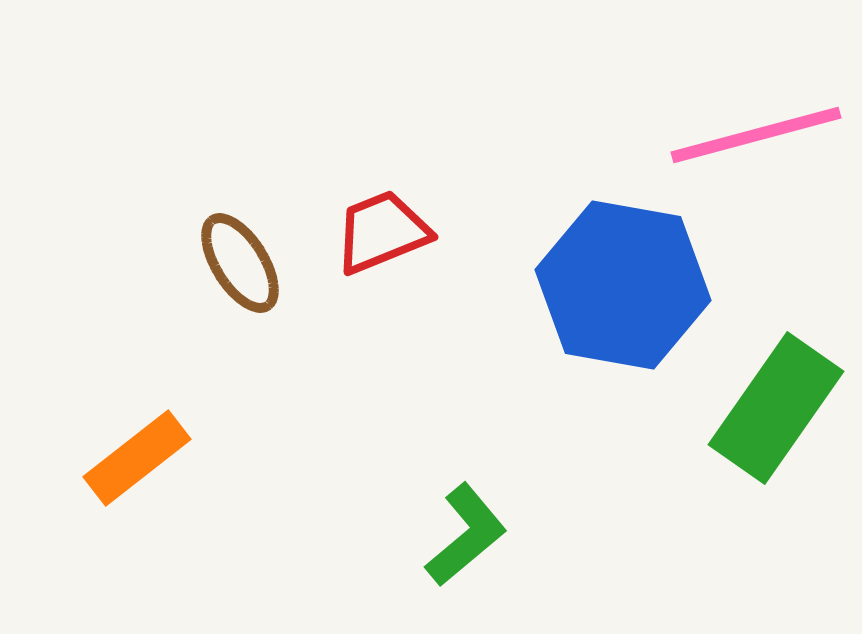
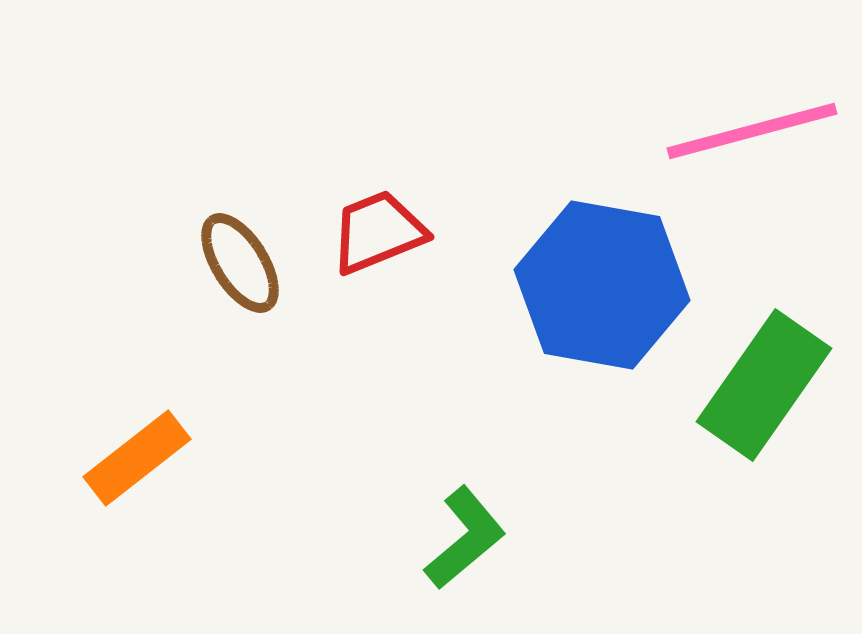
pink line: moved 4 px left, 4 px up
red trapezoid: moved 4 px left
blue hexagon: moved 21 px left
green rectangle: moved 12 px left, 23 px up
green L-shape: moved 1 px left, 3 px down
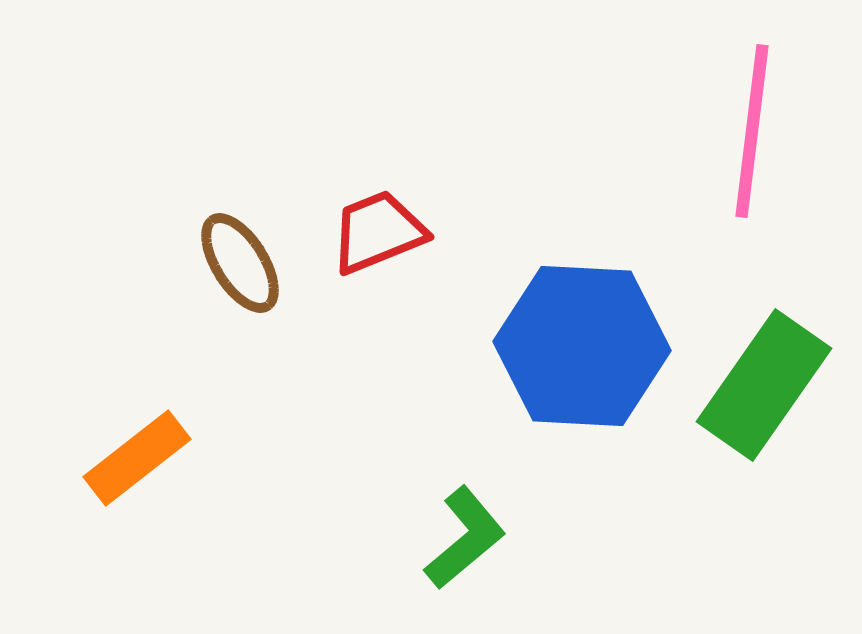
pink line: rotated 68 degrees counterclockwise
blue hexagon: moved 20 px left, 61 px down; rotated 7 degrees counterclockwise
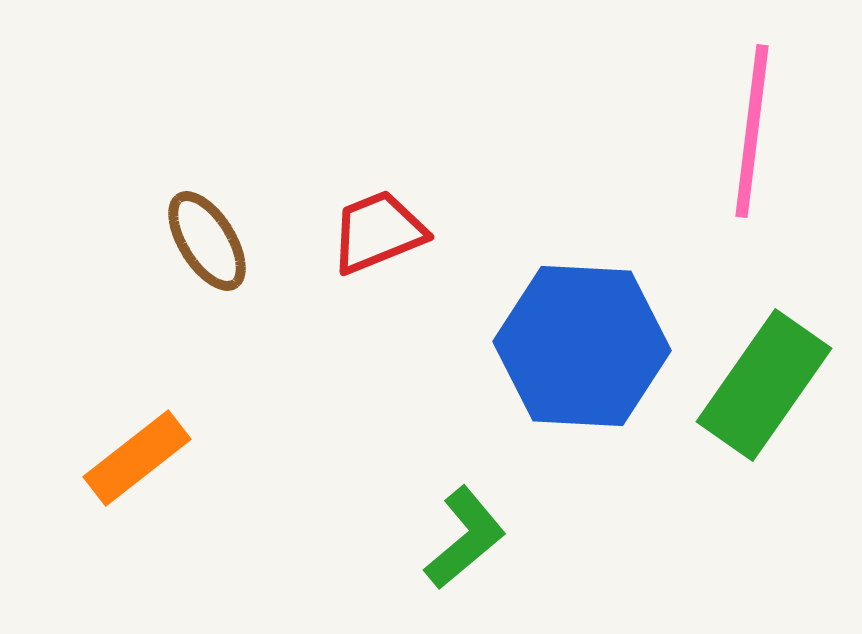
brown ellipse: moved 33 px left, 22 px up
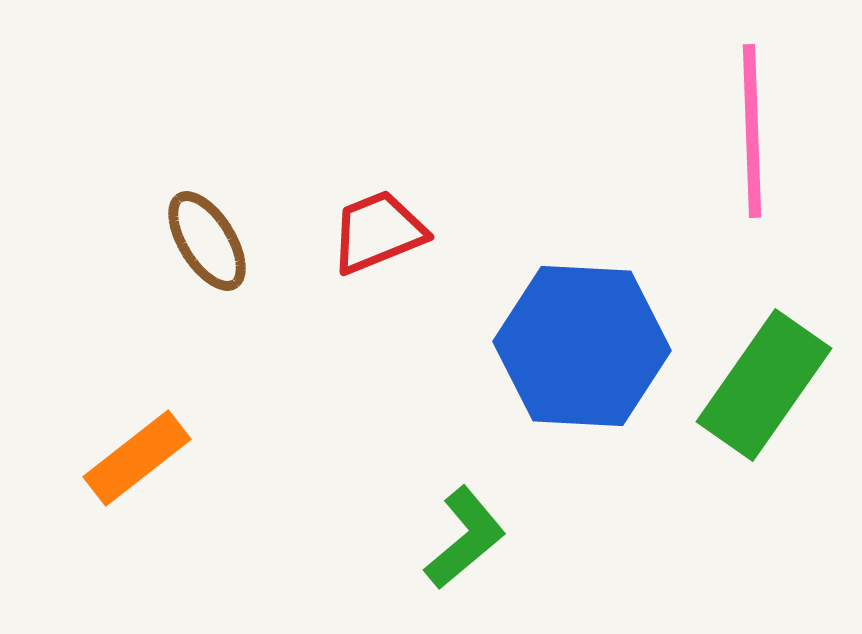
pink line: rotated 9 degrees counterclockwise
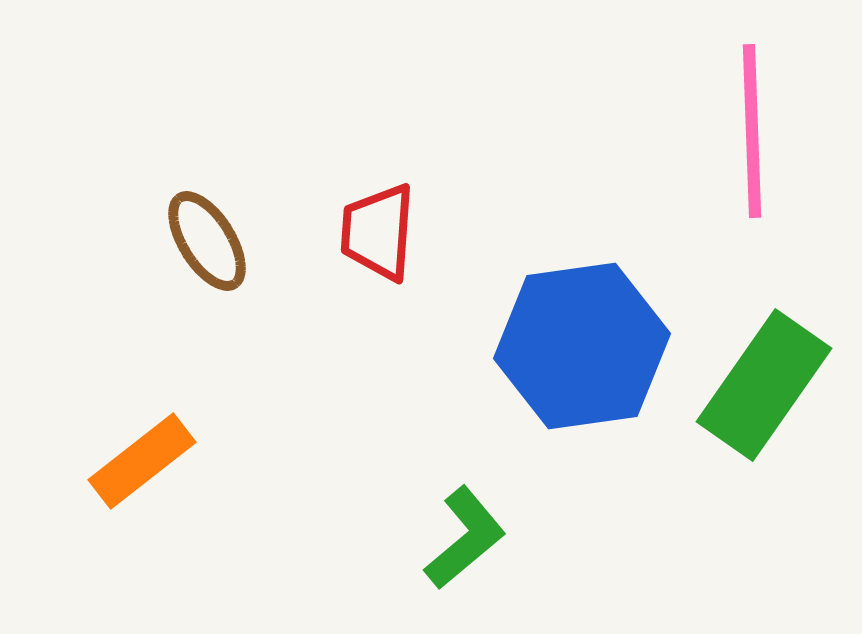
red trapezoid: rotated 64 degrees counterclockwise
blue hexagon: rotated 11 degrees counterclockwise
orange rectangle: moved 5 px right, 3 px down
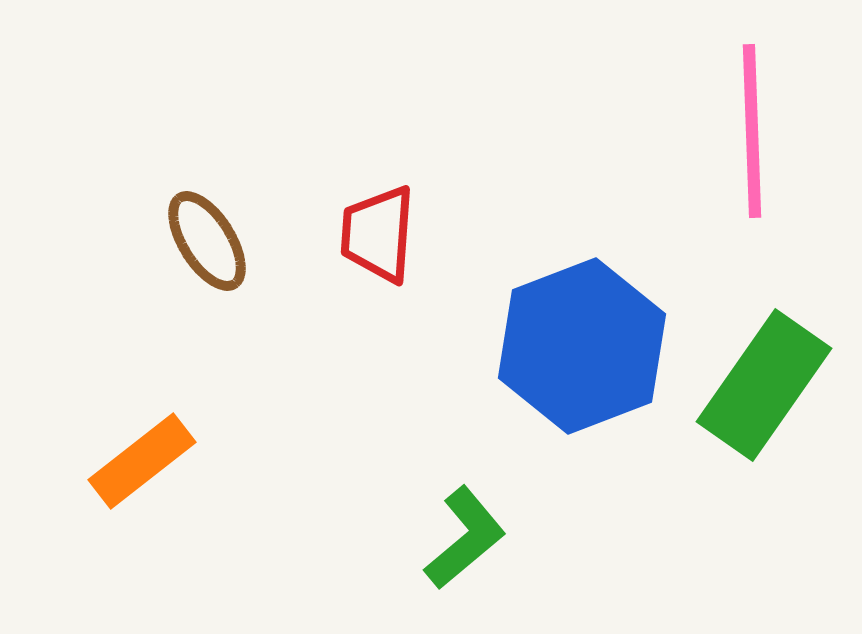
red trapezoid: moved 2 px down
blue hexagon: rotated 13 degrees counterclockwise
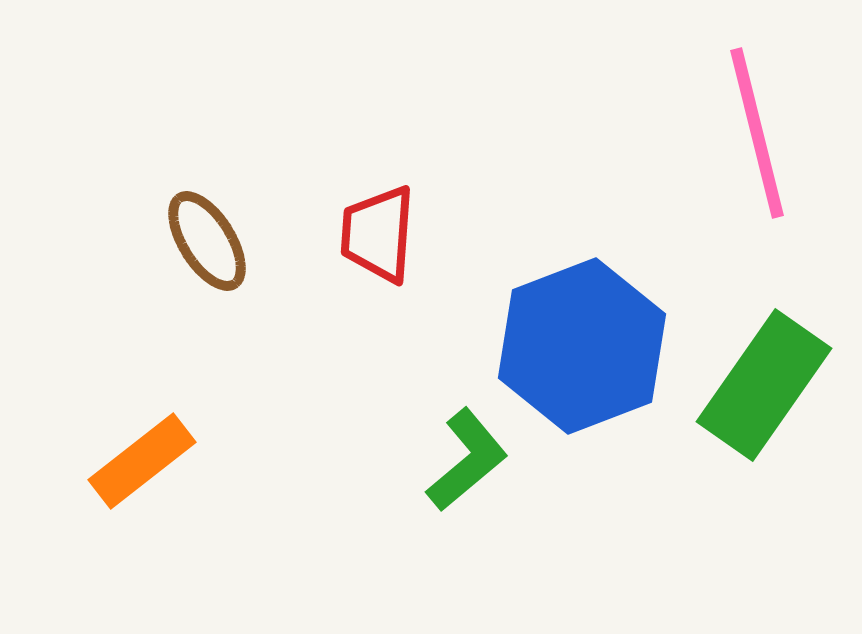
pink line: moved 5 px right, 2 px down; rotated 12 degrees counterclockwise
green L-shape: moved 2 px right, 78 px up
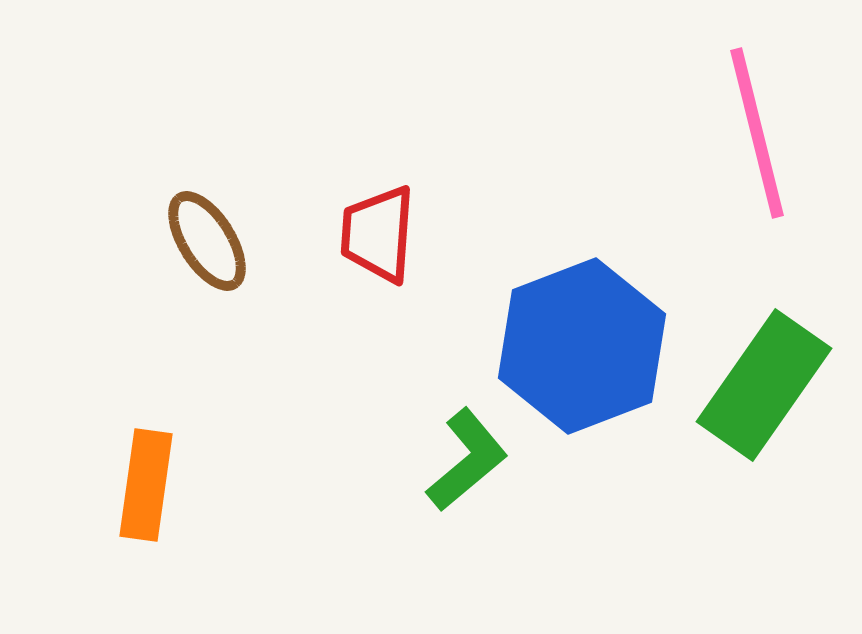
orange rectangle: moved 4 px right, 24 px down; rotated 44 degrees counterclockwise
